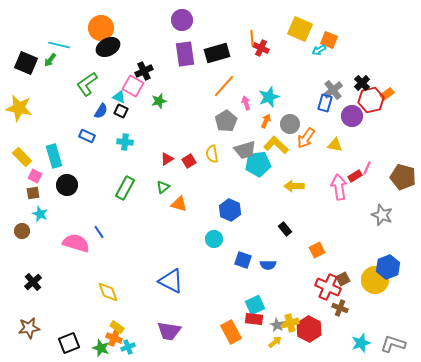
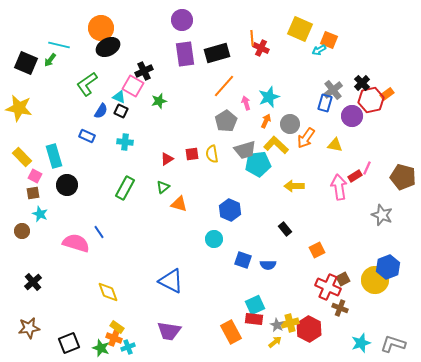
red square at (189, 161): moved 3 px right, 7 px up; rotated 24 degrees clockwise
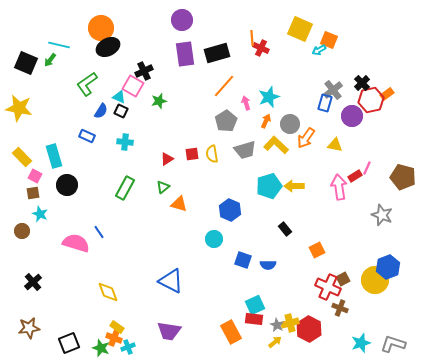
cyan pentagon at (258, 164): moved 11 px right, 22 px down; rotated 10 degrees counterclockwise
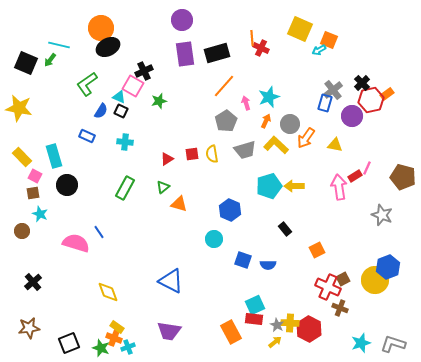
yellow cross at (290, 323): rotated 18 degrees clockwise
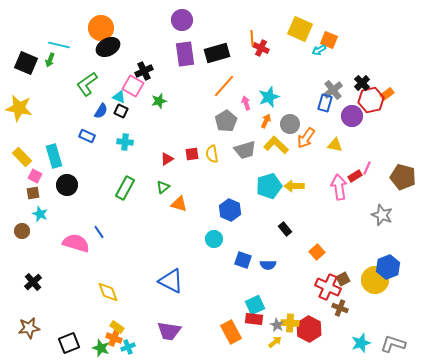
green arrow at (50, 60): rotated 16 degrees counterclockwise
orange square at (317, 250): moved 2 px down; rotated 14 degrees counterclockwise
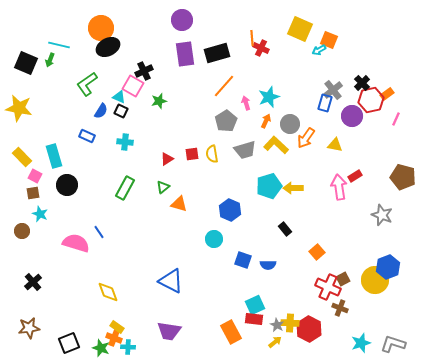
pink line at (367, 168): moved 29 px right, 49 px up
yellow arrow at (294, 186): moved 1 px left, 2 px down
cyan cross at (128, 347): rotated 24 degrees clockwise
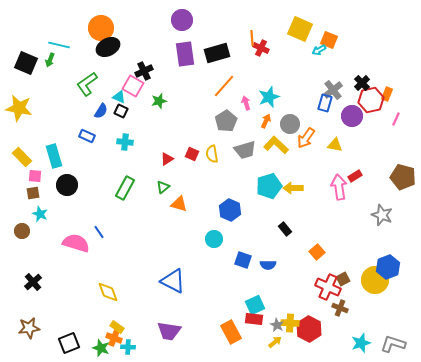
orange rectangle at (387, 94): rotated 32 degrees counterclockwise
red square at (192, 154): rotated 32 degrees clockwise
pink square at (35, 176): rotated 24 degrees counterclockwise
blue triangle at (171, 281): moved 2 px right
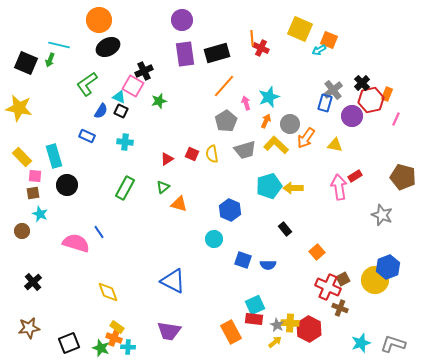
orange circle at (101, 28): moved 2 px left, 8 px up
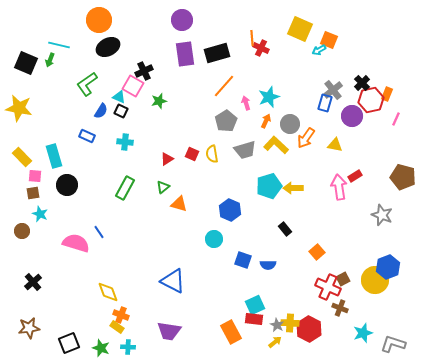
orange cross at (114, 338): moved 7 px right, 23 px up
cyan star at (361, 343): moved 2 px right, 10 px up
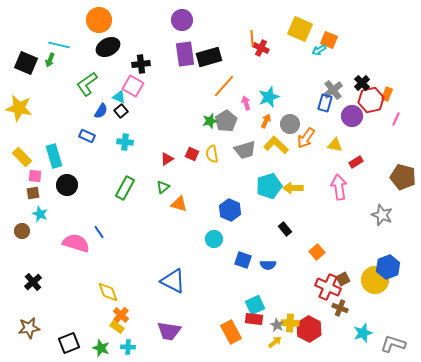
black rectangle at (217, 53): moved 8 px left, 4 px down
black cross at (144, 71): moved 3 px left, 7 px up; rotated 18 degrees clockwise
green star at (159, 101): moved 51 px right, 20 px down
black square at (121, 111): rotated 24 degrees clockwise
red rectangle at (355, 176): moved 1 px right, 14 px up
orange cross at (121, 315): rotated 21 degrees clockwise
